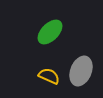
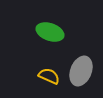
green ellipse: rotated 64 degrees clockwise
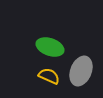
green ellipse: moved 15 px down
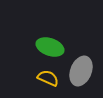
yellow semicircle: moved 1 px left, 2 px down
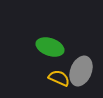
yellow semicircle: moved 11 px right
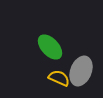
green ellipse: rotated 28 degrees clockwise
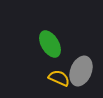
green ellipse: moved 3 px up; rotated 12 degrees clockwise
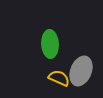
green ellipse: rotated 28 degrees clockwise
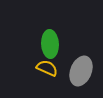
yellow semicircle: moved 12 px left, 10 px up
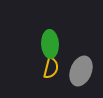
yellow semicircle: moved 4 px right; rotated 80 degrees clockwise
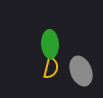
gray ellipse: rotated 44 degrees counterclockwise
